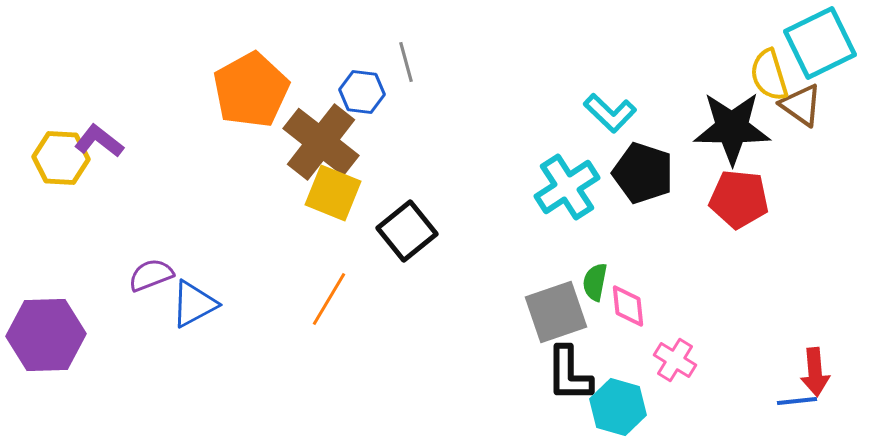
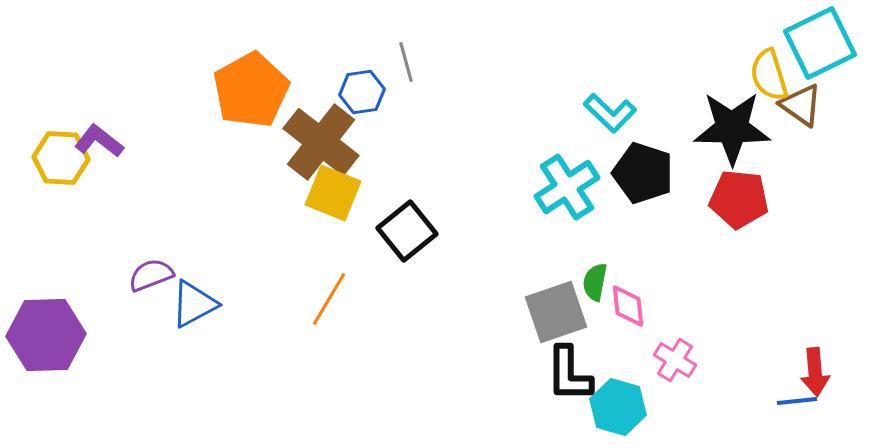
blue hexagon: rotated 15 degrees counterclockwise
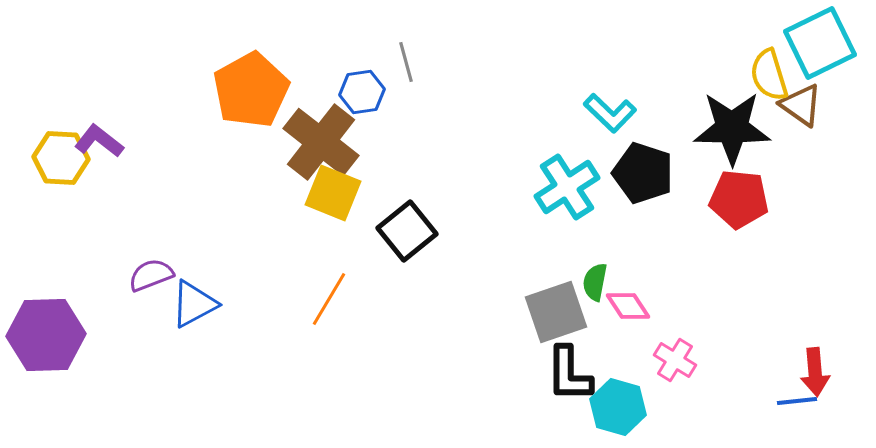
pink diamond: rotated 27 degrees counterclockwise
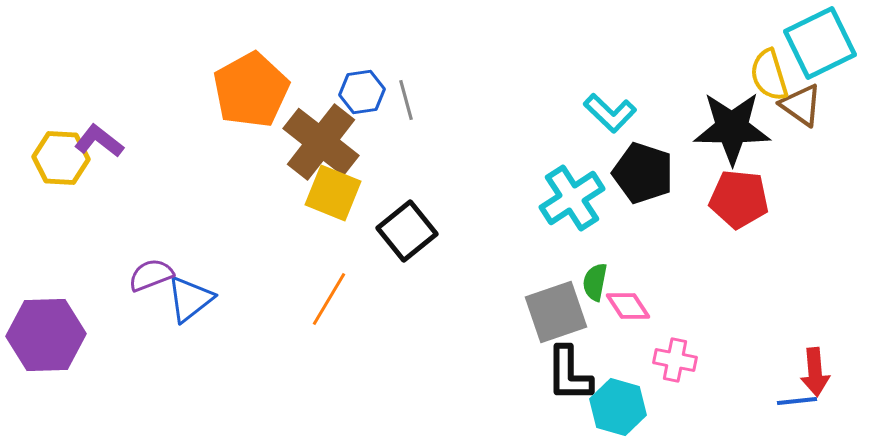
gray line: moved 38 px down
cyan cross: moved 5 px right, 11 px down
blue triangle: moved 4 px left, 5 px up; rotated 10 degrees counterclockwise
pink cross: rotated 21 degrees counterclockwise
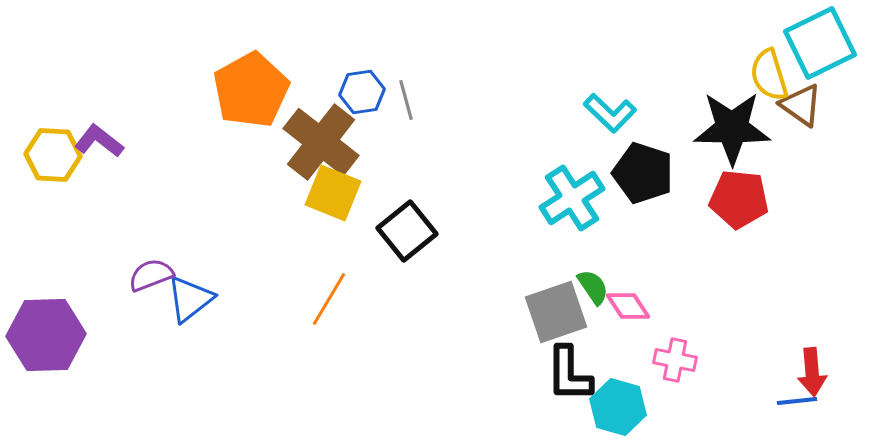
yellow hexagon: moved 8 px left, 3 px up
green semicircle: moved 2 px left, 5 px down; rotated 135 degrees clockwise
red arrow: moved 3 px left
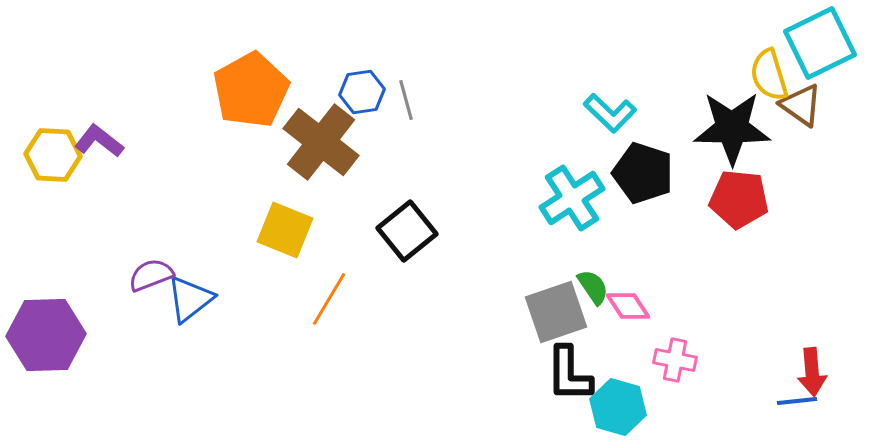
yellow square: moved 48 px left, 37 px down
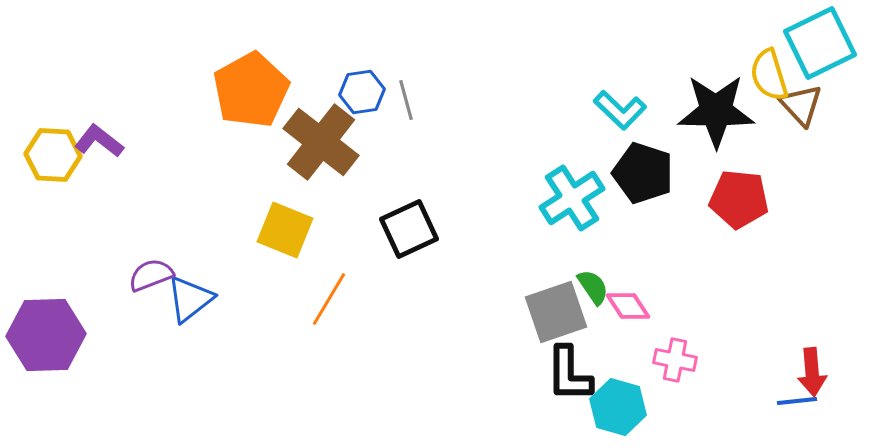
brown triangle: rotated 12 degrees clockwise
cyan L-shape: moved 10 px right, 3 px up
black star: moved 16 px left, 17 px up
black square: moved 2 px right, 2 px up; rotated 14 degrees clockwise
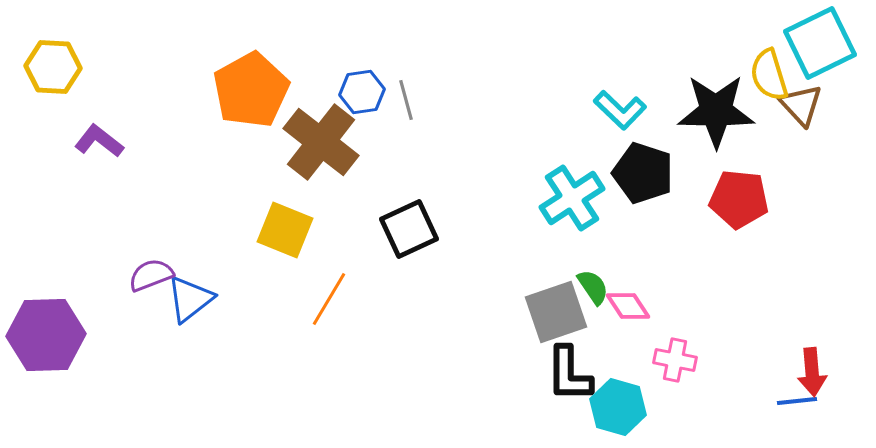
yellow hexagon: moved 88 px up
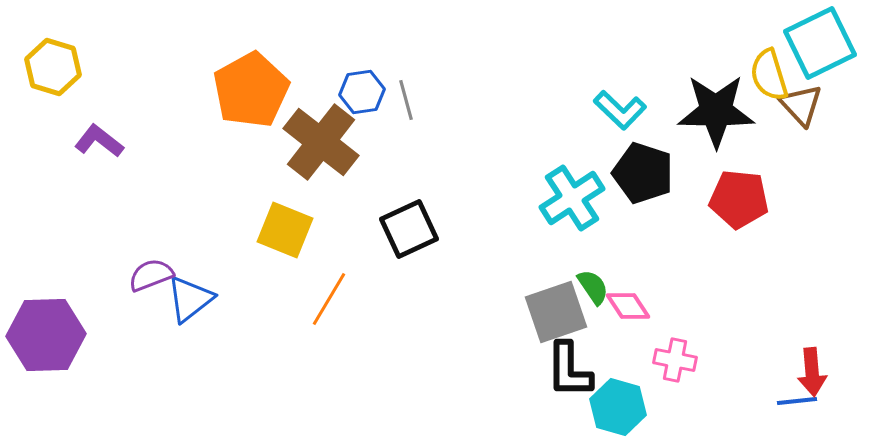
yellow hexagon: rotated 14 degrees clockwise
black L-shape: moved 4 px up
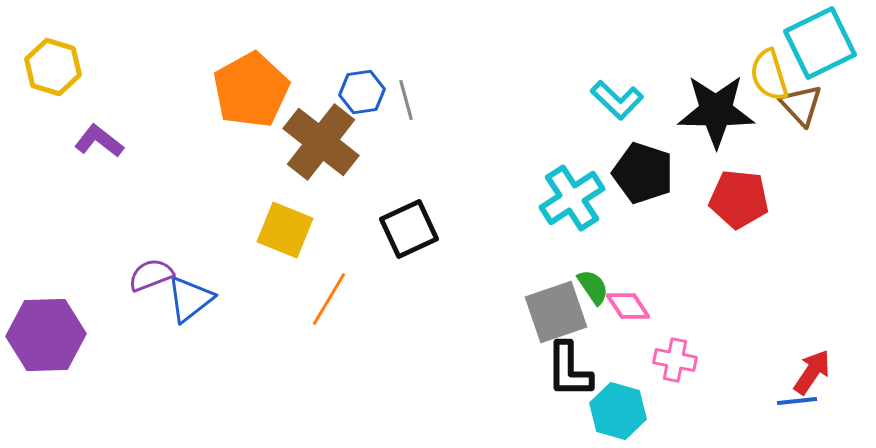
cyan L-shape: moved 3 px left, 10 px up
red arrow: rotated 141 degrees counterclockwise
cyan hexagon: moved 4 px down
